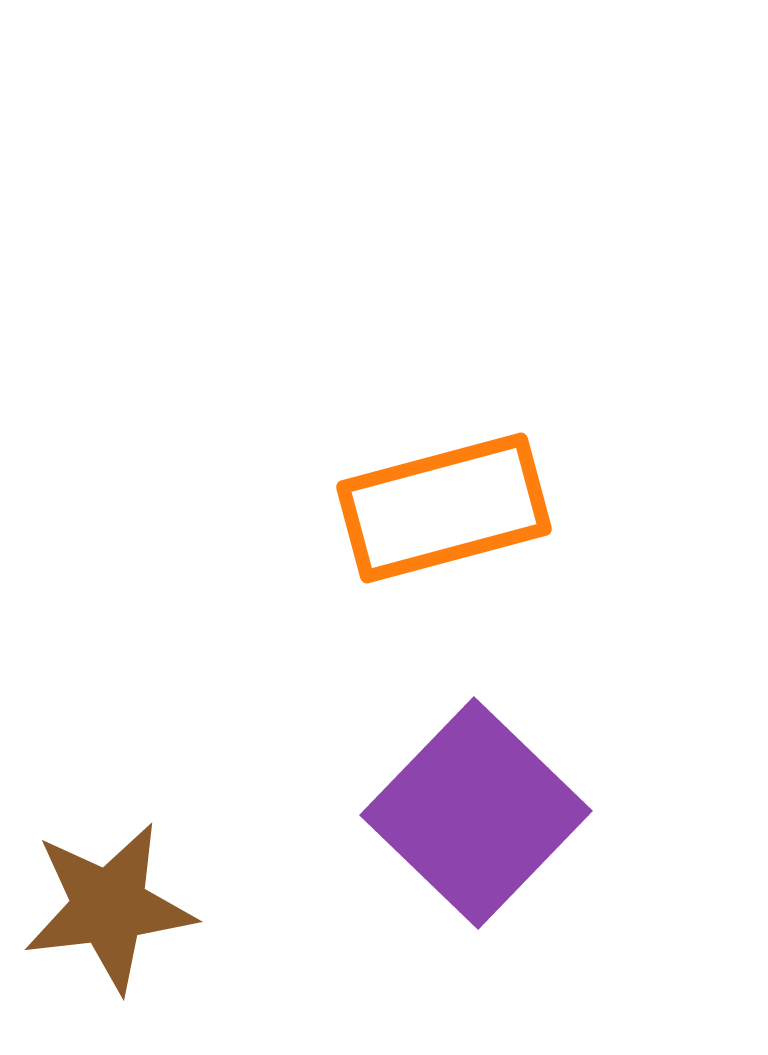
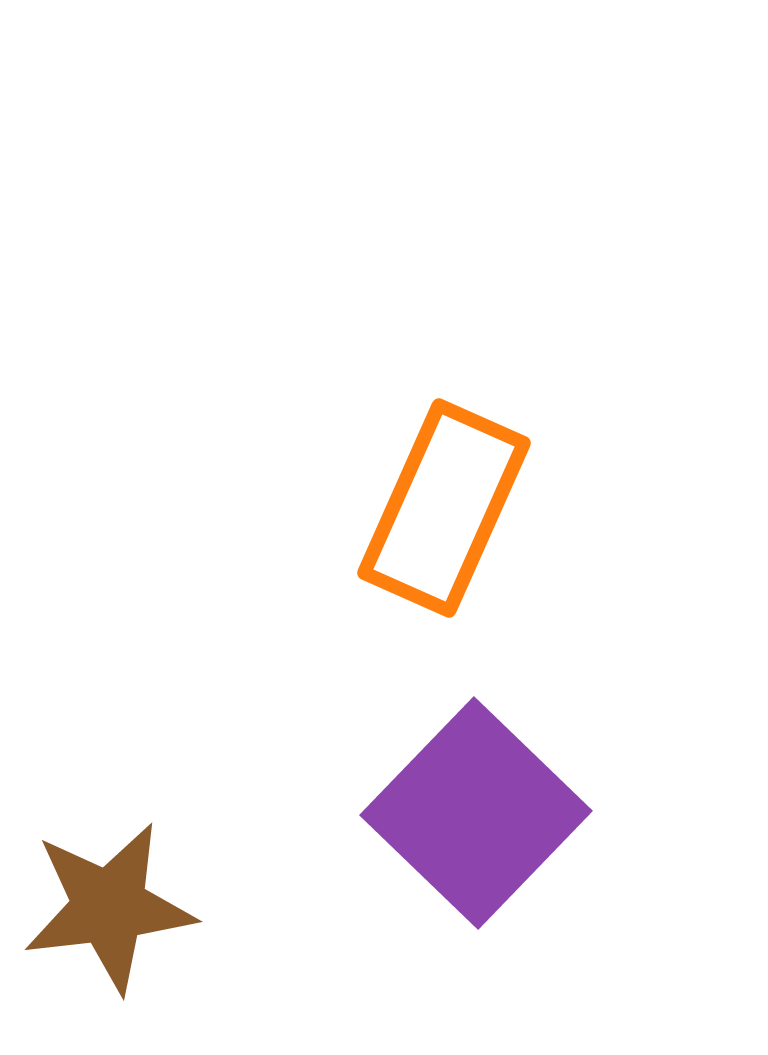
orange rectangle: rotated 51 degrees counterclockwise
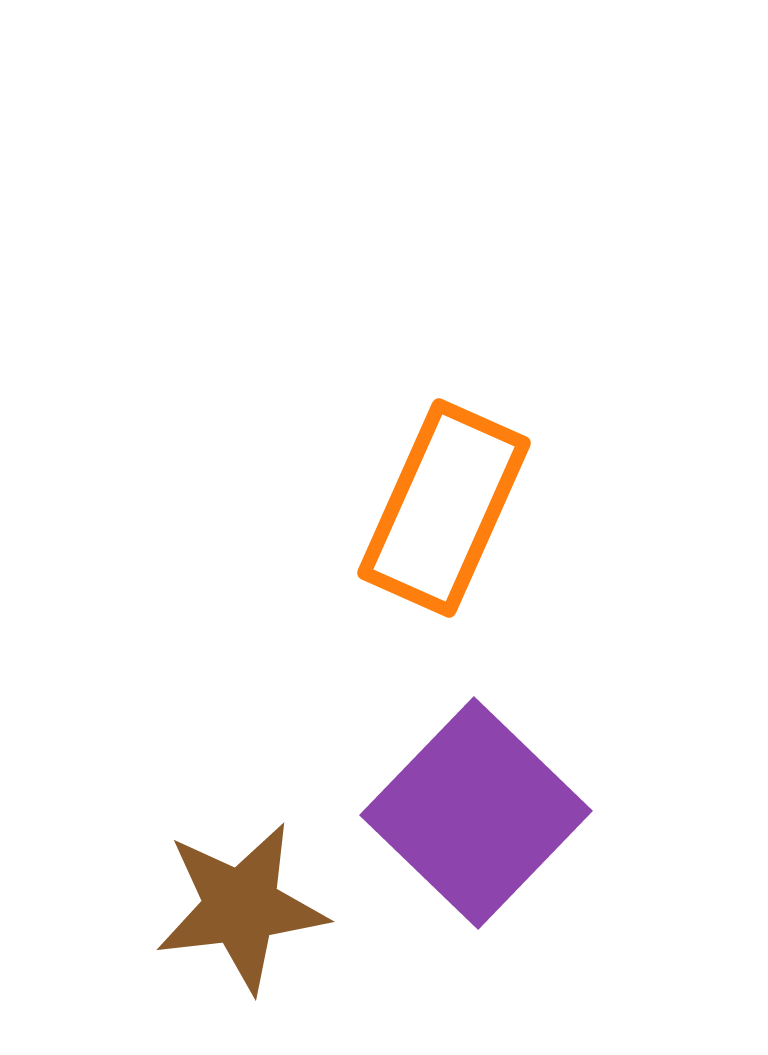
brown star: moved 132 px right
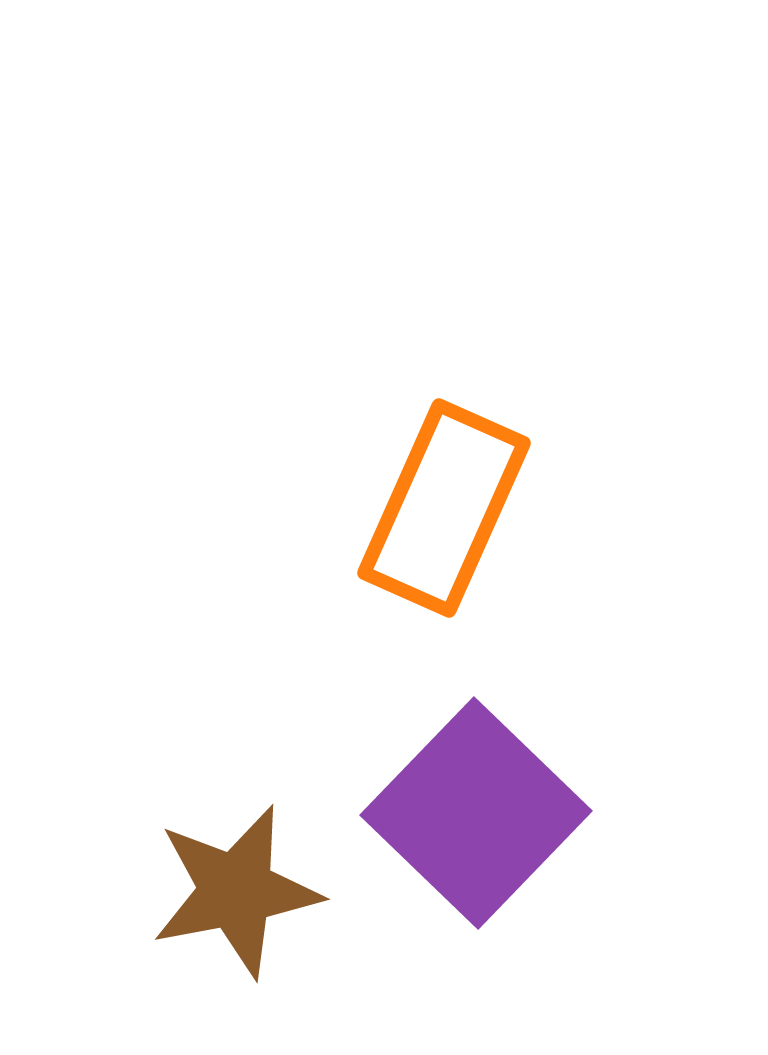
brown star: moved 5 px left, 16 px up; rotated 4 degrees counterclockwise
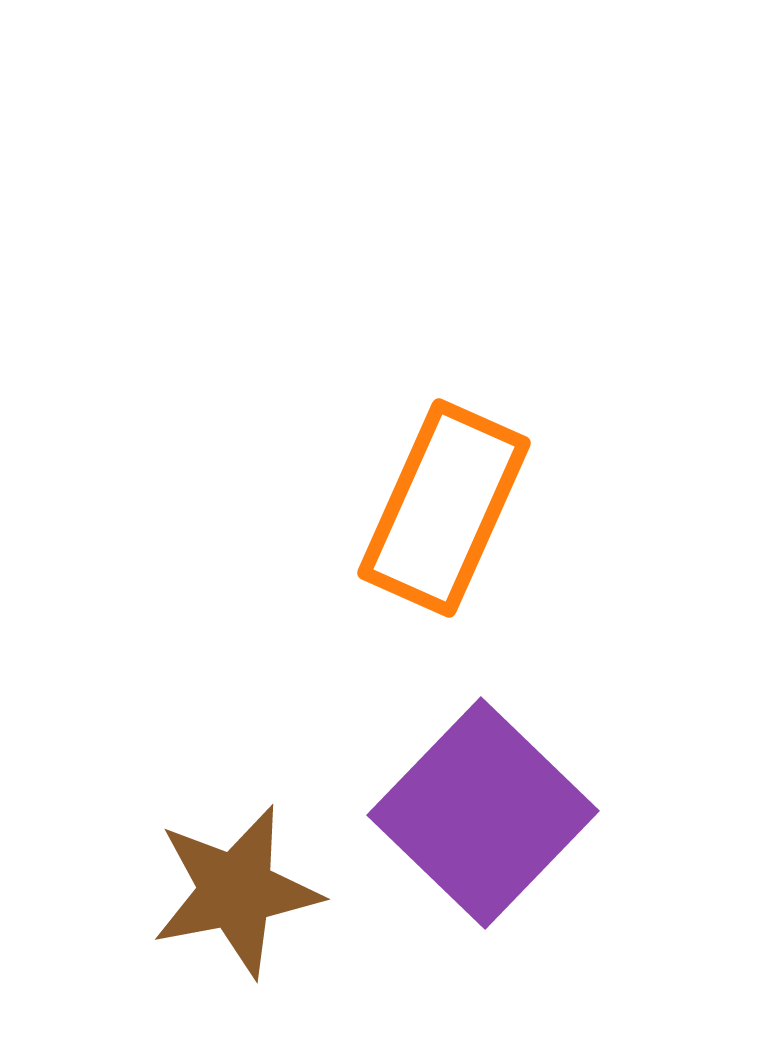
purple square: moved 7 px right
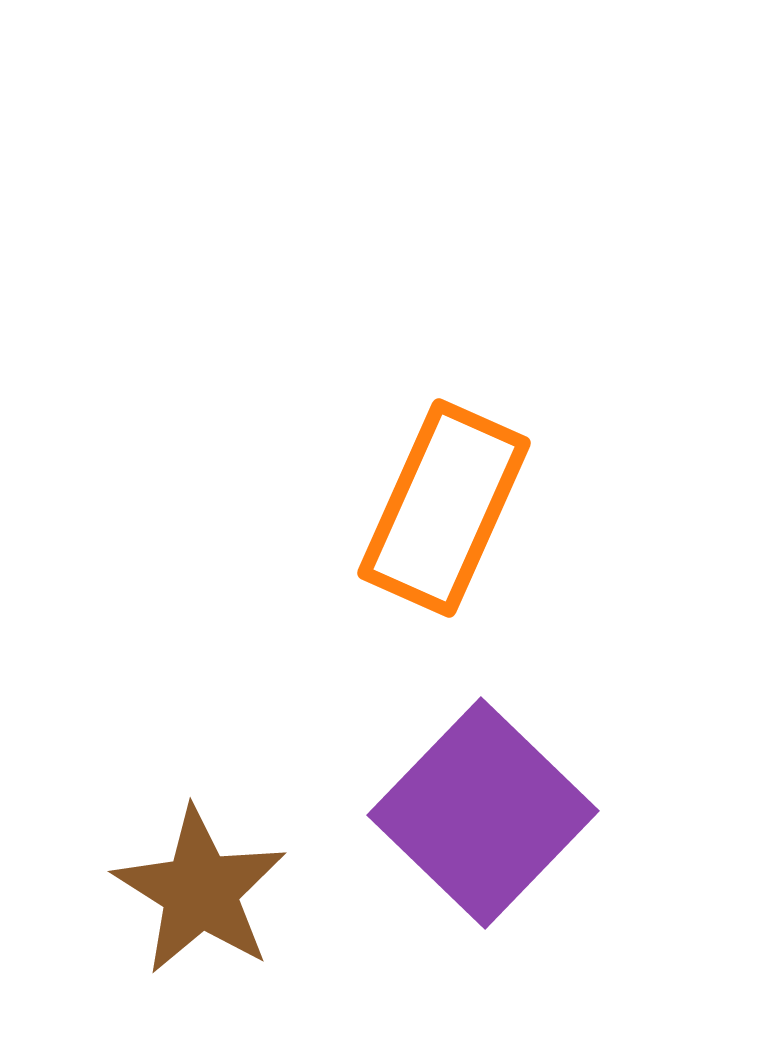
brown star: moved 36 px left; rotated 29 degrees counterclockwise
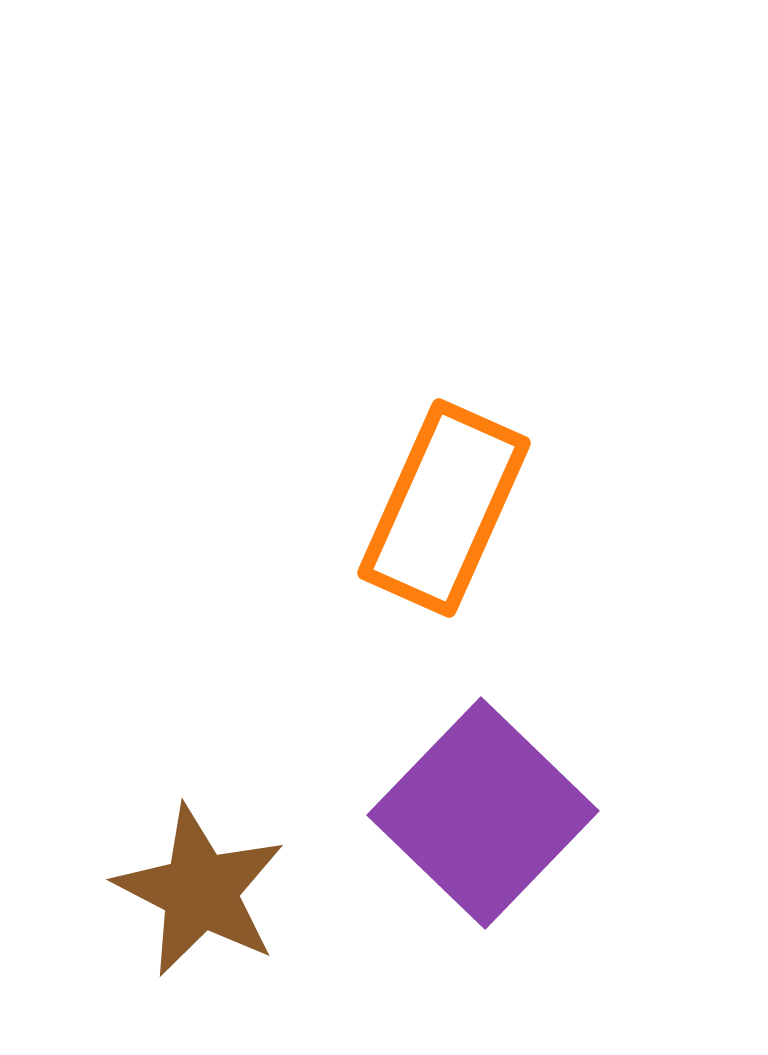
brown star: rotated 5 degrees counterclockwise
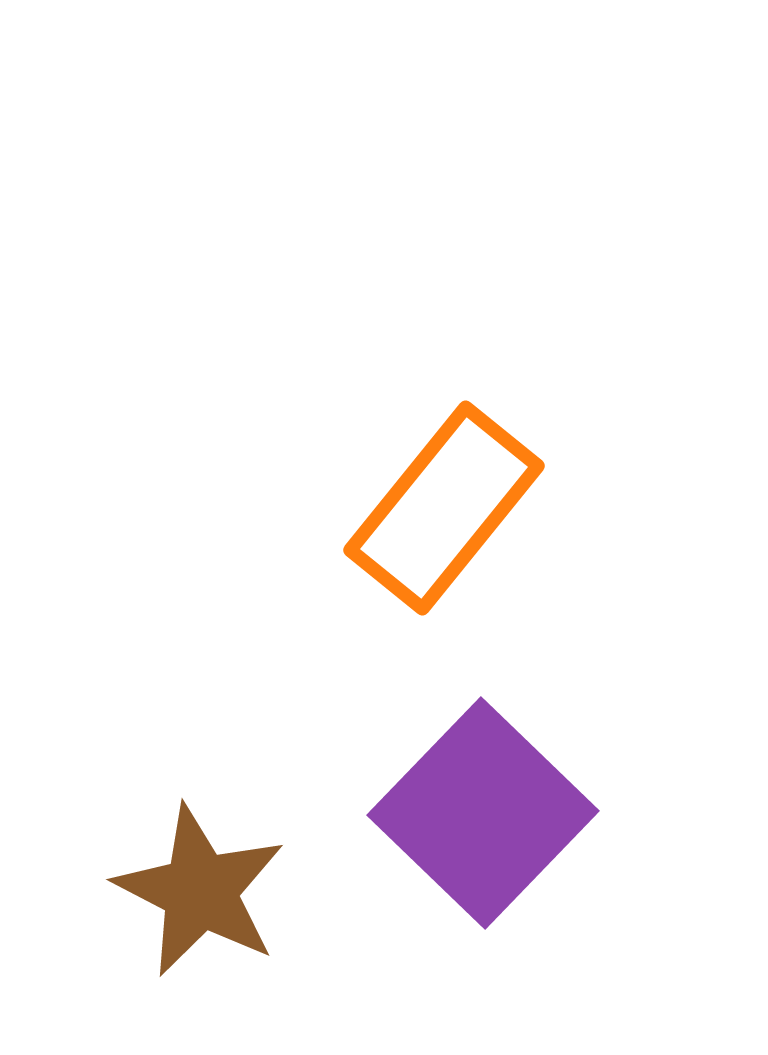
orange rectangle: rotated 15 degrees clockwise
